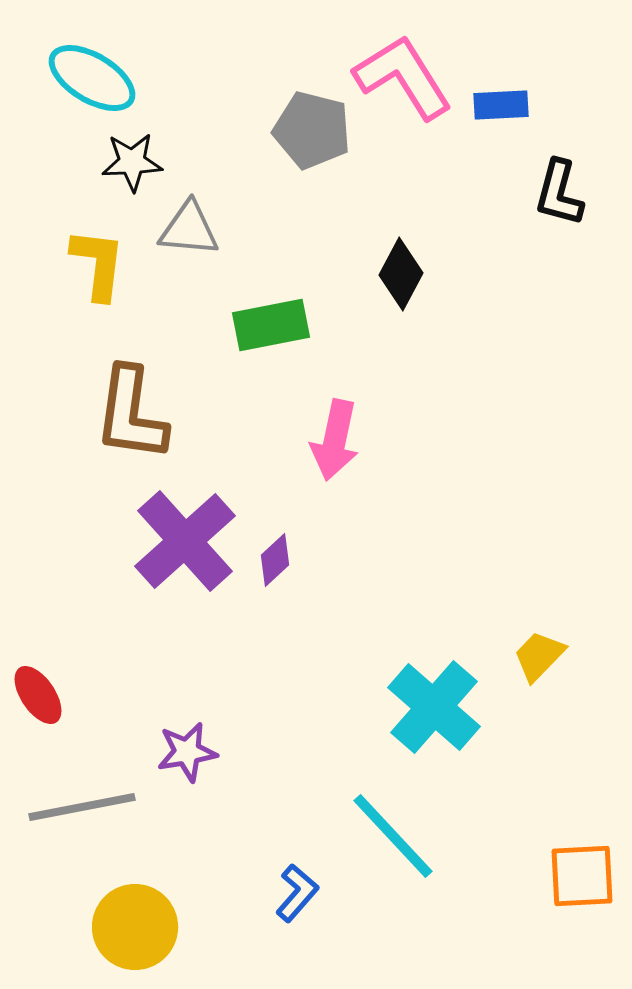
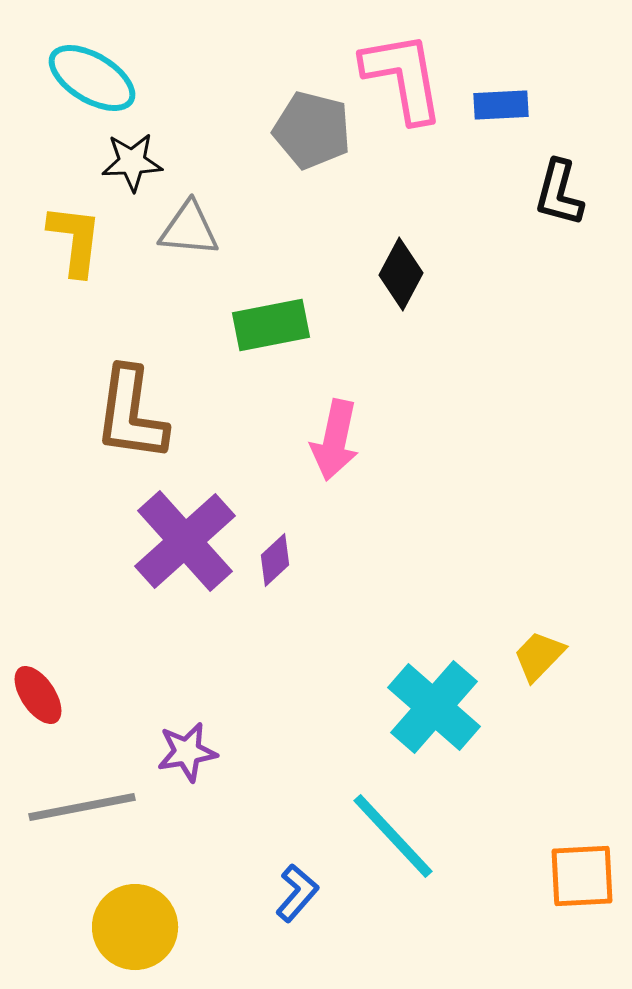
pink L-shape: rotated 22 degrees clockwise
yellow L-shape: moved 23 px left, 24 px up
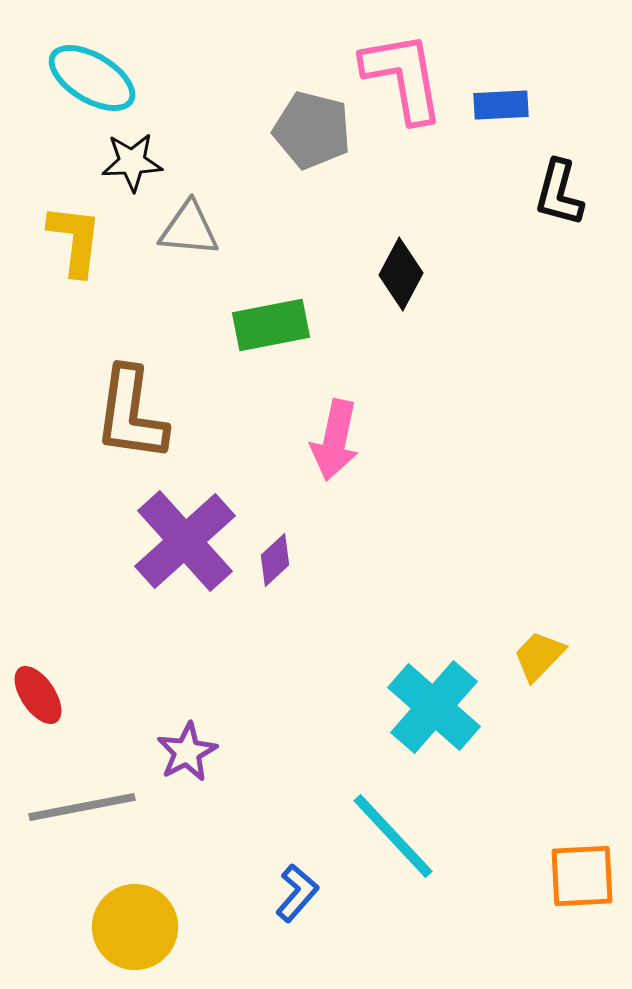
purple star: rotated 18 degrees counterclockwise
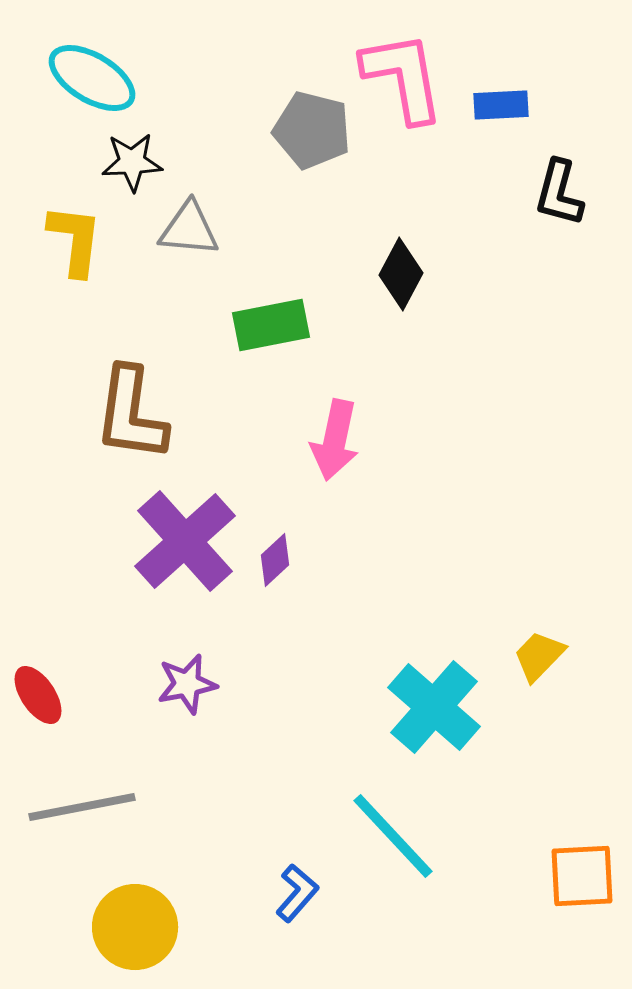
purple star: moved 68 px up; rotated 16 degrees clockwise
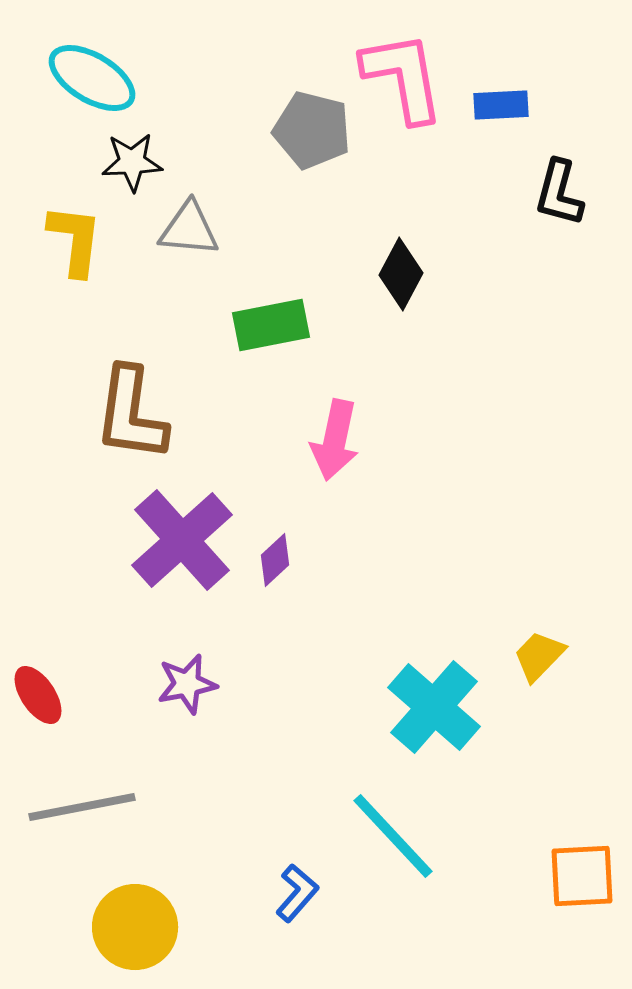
purple cross: moved 3 px left, 1 px up
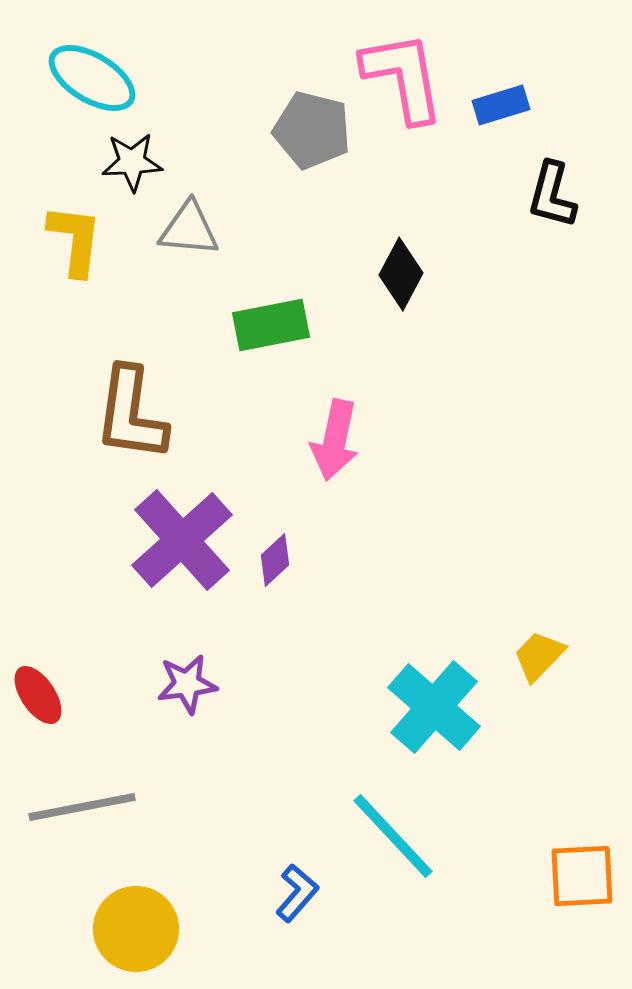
blue rectangle: rotated 14 degrees counterclockwise
black L-shape: moved 7 px left, 2 px down
purple star: rotated 4 degrees clockwise
yellow circle: moved 1 px right, 2 px down
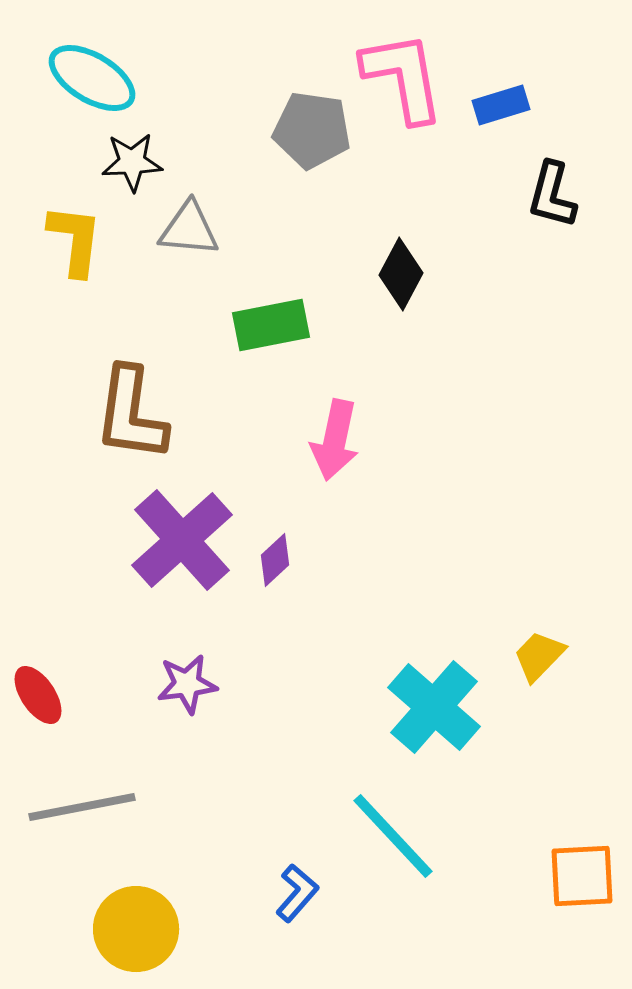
gray pentagon: rotated 6 degrees counterclockwise
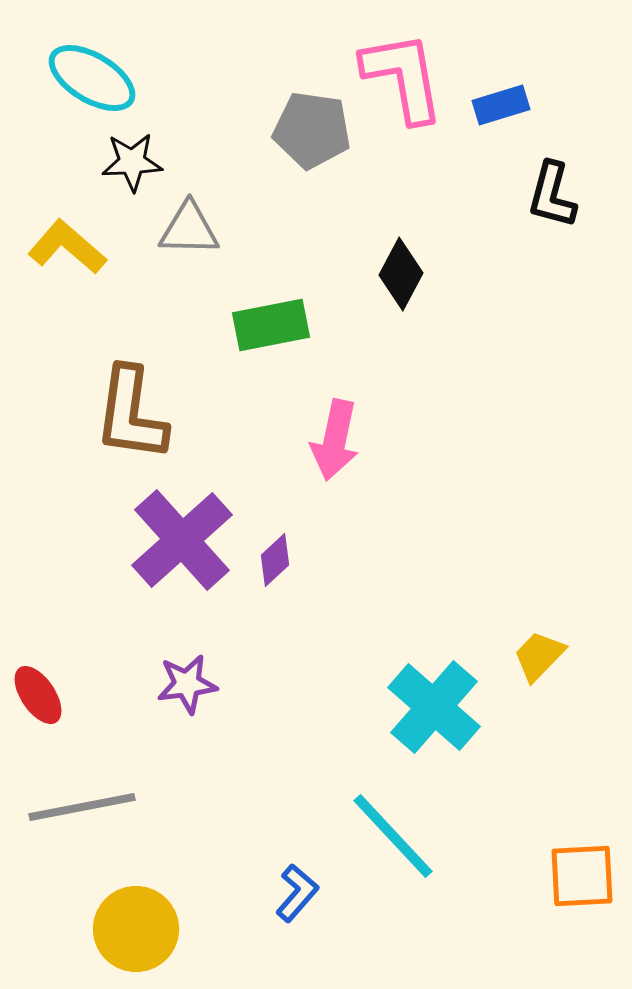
gray triangle: rotated 4 degrees counterclockwise
yellow L-shape: moved 8 px left, 7 px down; rotated 56 degrees counterclockwise
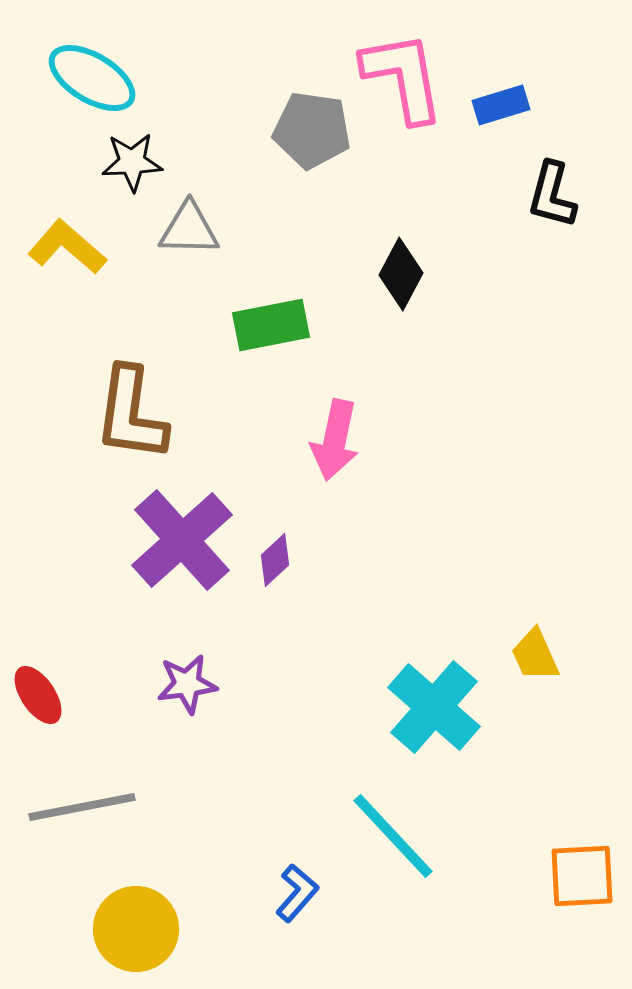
yellow trapezoid: moved 4 px left, 1 px up; rotated 68 degrees counterclockwise
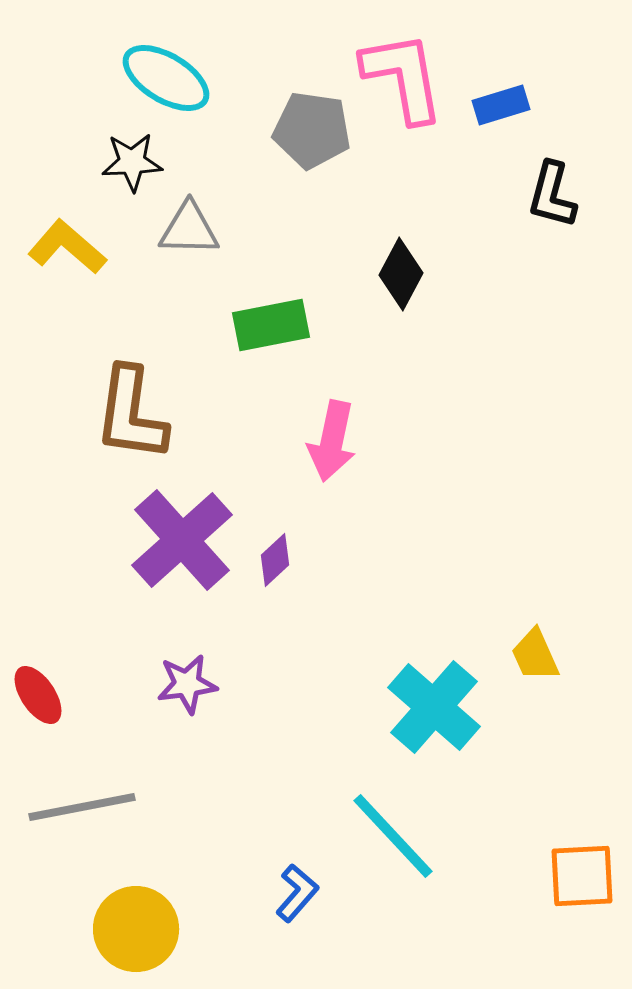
cyan ellipse: moved 74 px right
pink arrow: moved 3 px left, 1 px down
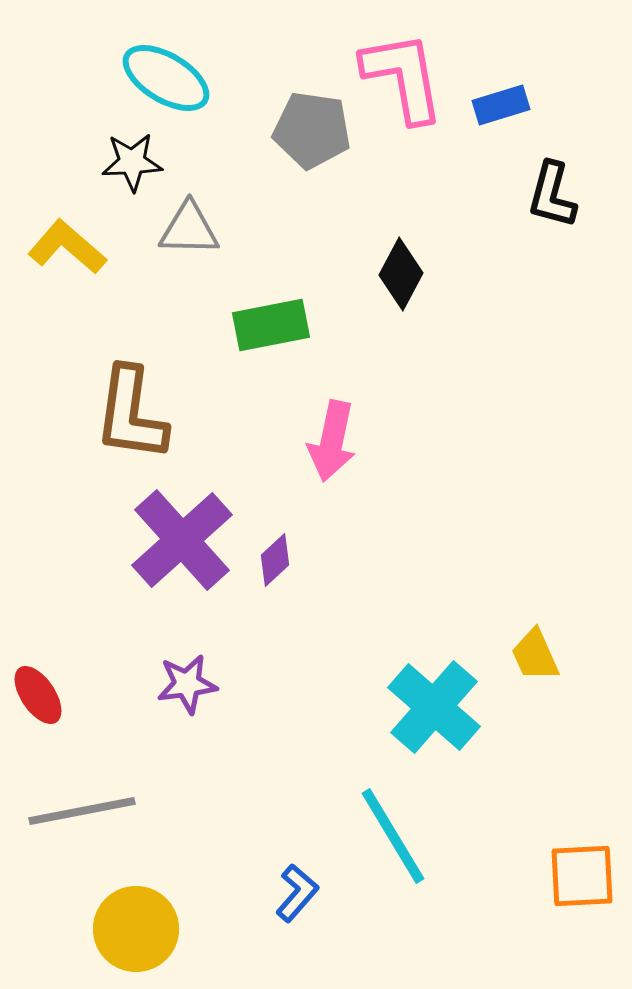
gray line: moved 4 px down
cyan line: rotated 12 degrees clockwise
